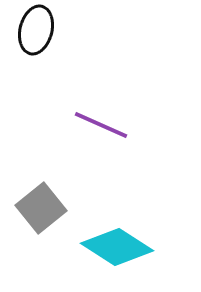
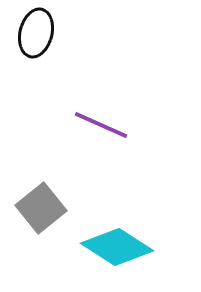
black ellipse: moved 3 px down
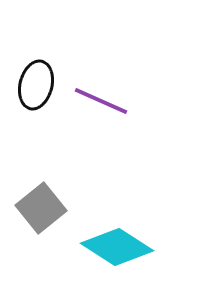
black ellipse: moved 52 px down
purple line: moved 24 px up
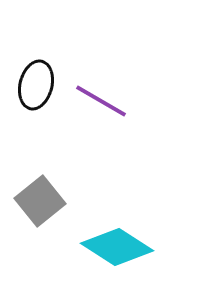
purple line: rotated 6 degrees clockwise
gray square: moved 1 px left, 7 px up
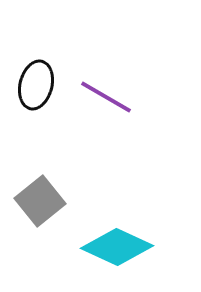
purple line: moved 5 px right, 4 px up
cyan diamond: rotated 8 degrees counterclockwise
